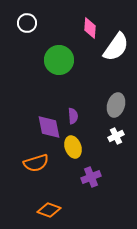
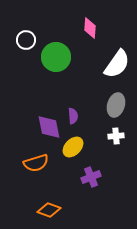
white circle: moved 1 px left, 17 px down
white semicircle: moved 1 px right, 17 px down
green circle: moved 3 px left, 3 px up
white cross: rotated 21 degrees clockwise
yellow ellipse: rotated 65 degrees clockwise
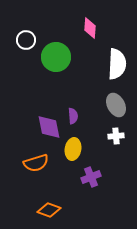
white semicircle: rotated 32 degrees counterclockwise
gray ellipse: rotated 45 degrees counterclockwise
yellow ellipse: moved 2 px down; rotated 35 degrees counterclockwise
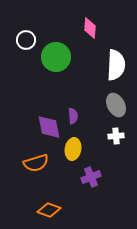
white semicircle: moved 1 px left, 1 px down
